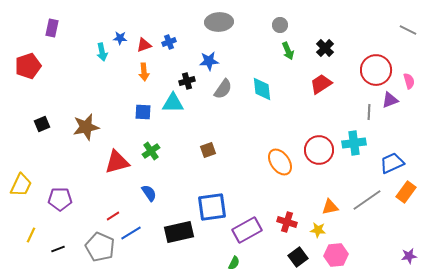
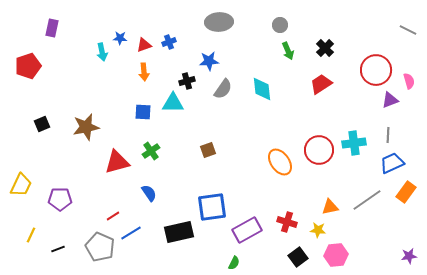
gray line at (369, 112): moved 19 px right, 23 px down
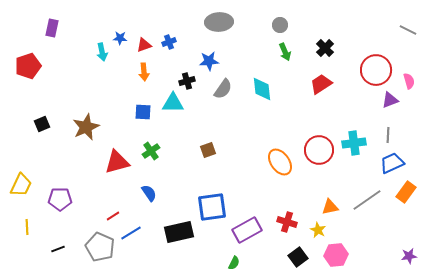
green arrow at (288, 51): moved 3 px left, 1 px down
brown star at (86, 127): rotated 12 degrees counterclockwise
yellow star at (318, 230): rotated 21 degrees clockwise
yellow line at (31, 235): moved 4 px left, 8 px up; rotated 28 degrees counterclockwise
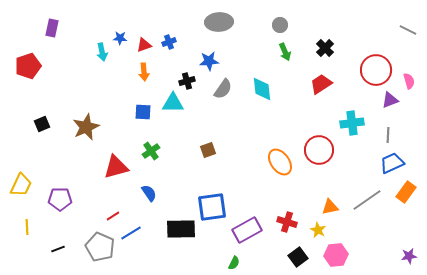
cyan cross at (354, 143): moved 2 px left, 20 px up
red triangle at (117, 162): moved 1 px left, 5 px down
black rectangle at (179, 232): moved 2 px right, 3 px up; rotated 12 degrees clockwise
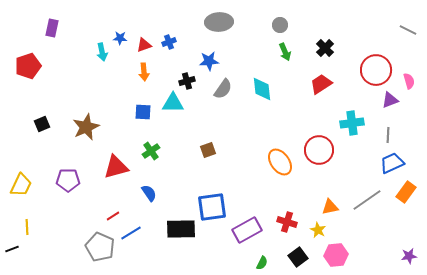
purple pentagon at (60, 199): moved 8 px right, 19 px up
black line at (58, 249): moved 46 px left
green semicircle at (234, 263): moved 28 px right
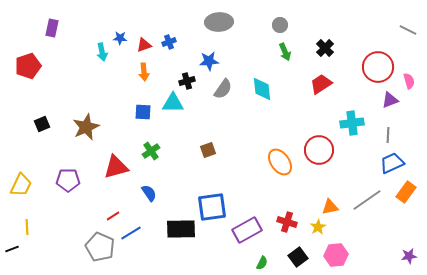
red circle at (376, 70): moved 2 px right, 3 px up
yellow star at (318, 230): moved 3 px up; rotated 14 degrees clockwise
